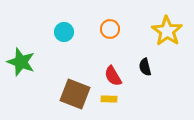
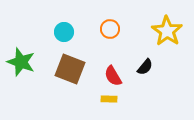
black semicircle: rotated 126 degrees counterclockwise
brown square: moved 5 px left, 25 px up
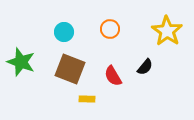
yellow rectangle: moved 22 px left
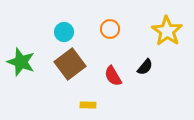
brown square: moved 5 px up; rotated 32 degrees clockwise
yellow rectangle: moved 1 px right, 6 px down
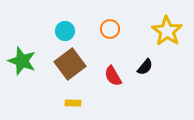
cyan circle: moved 1 px right, 1 px up
green star: moved 1 px right, 1 px up
yellow rectangle: moved 15 px left, 2 px up
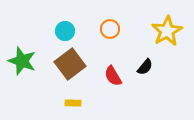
yellow star: rotated 8 degrees clockwise
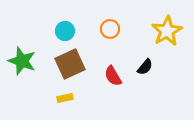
brown square: rotated 12 degrees clockwise
yellow rectangle: moved 8 px left, 5 px up; rotated 14 degrees counterclockwise
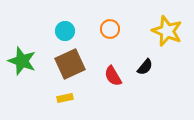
yellow star: rotated 20 degrees counterclockwise
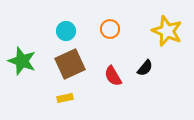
cyan circle: moved 1 px right
black semicircle: moved 1 px down
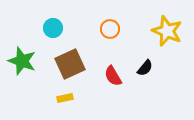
cyan circle: moved 13 px left, 3 px up
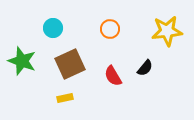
yellow star: rotated 28 degrees counterclockwise
